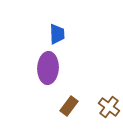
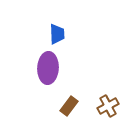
brown cross: moved 1 px left, 1 px up; rotated 25 degrees clockwise
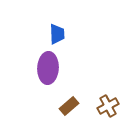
brown rectangle: rotated 12 degrees clockwise
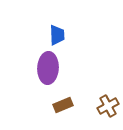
blue trapezoid: moved 1 px down
brown rectangle: moved 6 px left, 1 px up; rotated 18 degrees clockwise
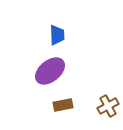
purple ellipse: moved 2 px right, 3 px down; rotated 48 degrees clockwise
brown rectangle: rotated 12 degrees clockwise
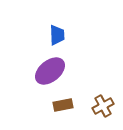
brown cross: moved 5 px left
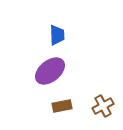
brown rectangle: moved 1 px left, 1 px down
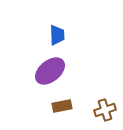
brown cross: moved 2 px right, 4 px down; rotated 10 degrees clockwise
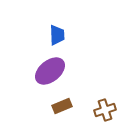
brown rectangle: rotated 12 degrees counterclockwise
